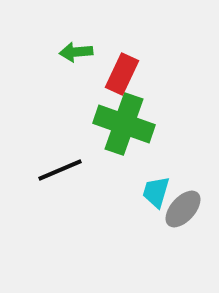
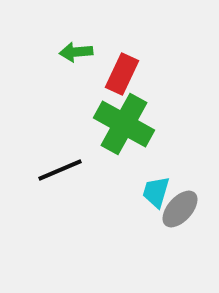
green cross: rotated 10 degrees clockwise
gray ellipse: moved 3 px left
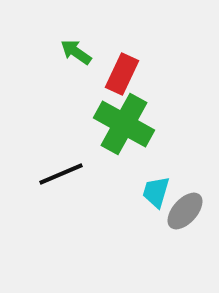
green arrow: rotated 40 degrees clockwise
black line: moved 1 px right, 4 px down
gray ellipse: moved 5 px right, 2 px down
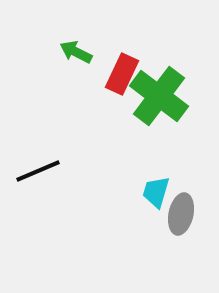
green arrow: rotated 8 degrees counterclockwise
green cross: moved 35 px right, 28 px up; rotated 8 degrees clockwise
black line: moved 23 px left, 3 px up
gray ellipse: moved 4 px left, 3 px down; rotated 30 degrees counterclockwise
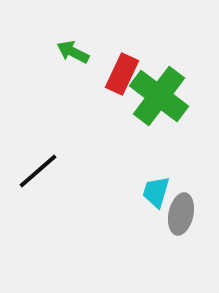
green arrow: moved 3 px left
black line: rotated 18 degrees counterclockwise
